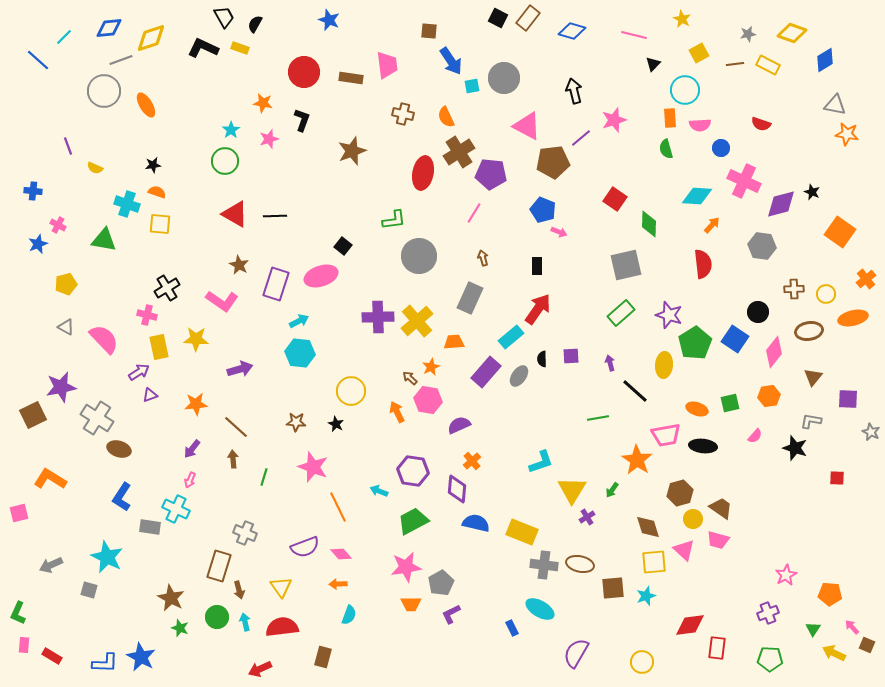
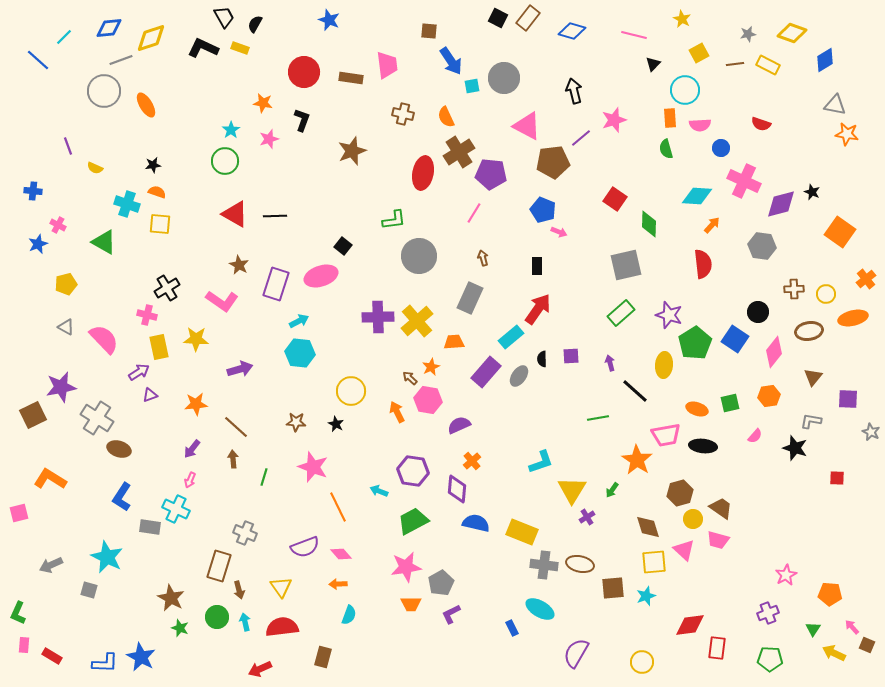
green triangle at (104, 240): moved 2 px down; rotated 20 degrees clockwise
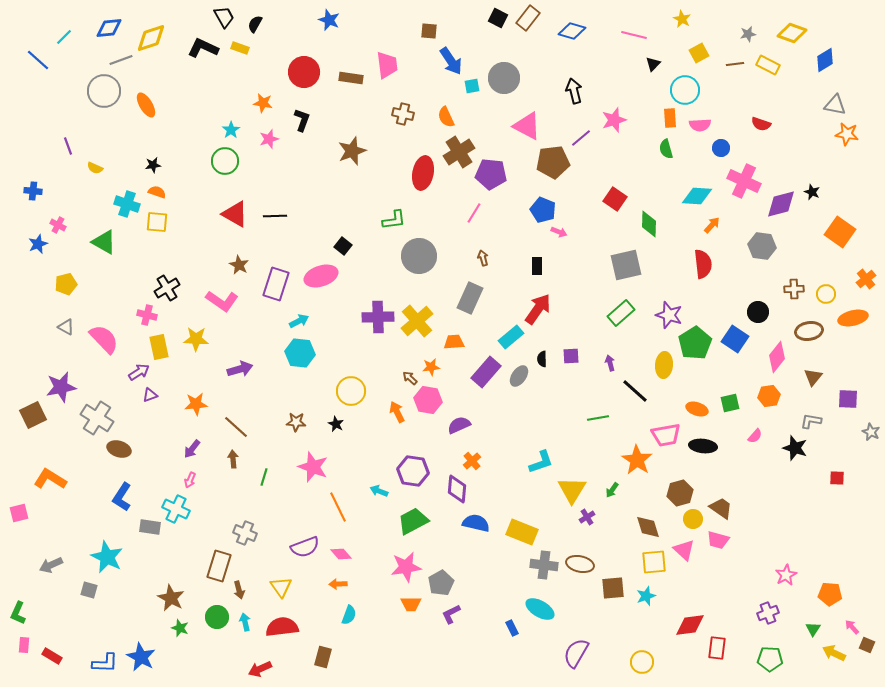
yellow square at (160, 224): moved 3 px left, 2 px up
pink diamond at (774, 352): moved 3 px right, 5 px down
orange star at (431, 367): rotated 18 degrees clockwise
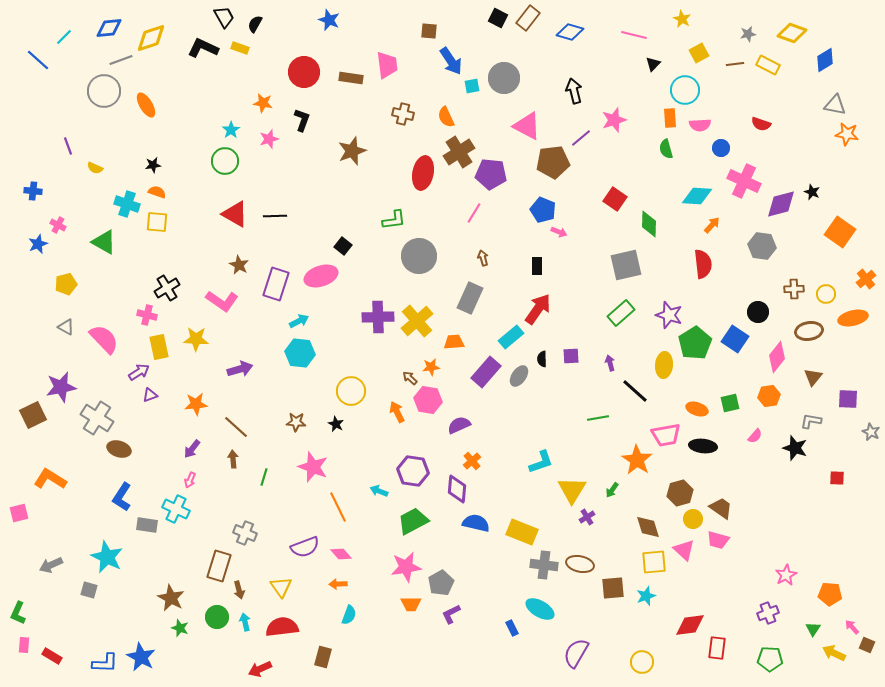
blue diamond at (572, 31): moved 2 px left, 1 px down
gray rectangle at (150, 527): moved 3 px left, 2 px up
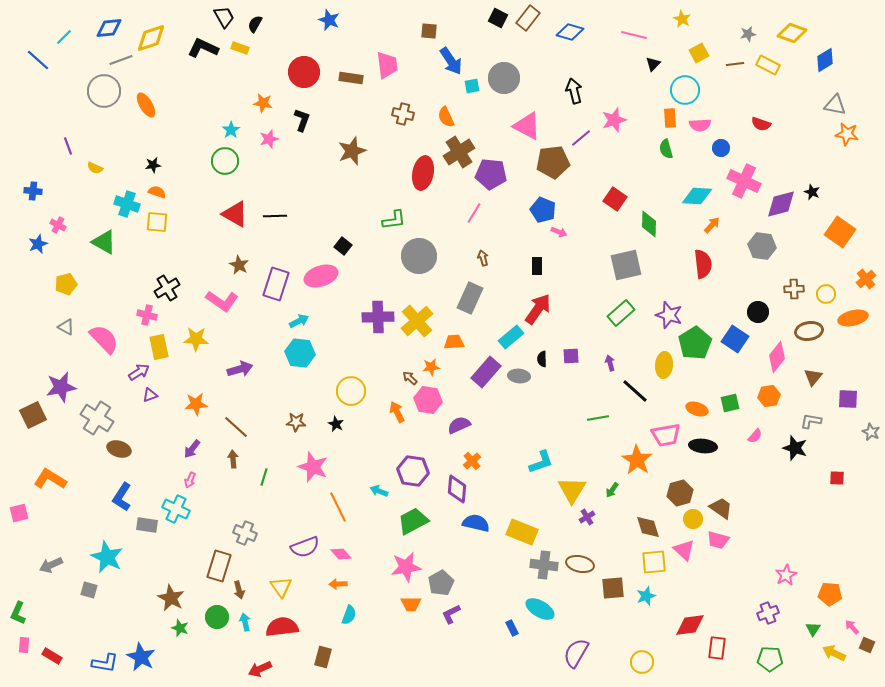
gray ellipse at (519, 376): rotated 60 degrees clockwise
blue L-shape at (105, 663): rotated 8 degrees clockwise
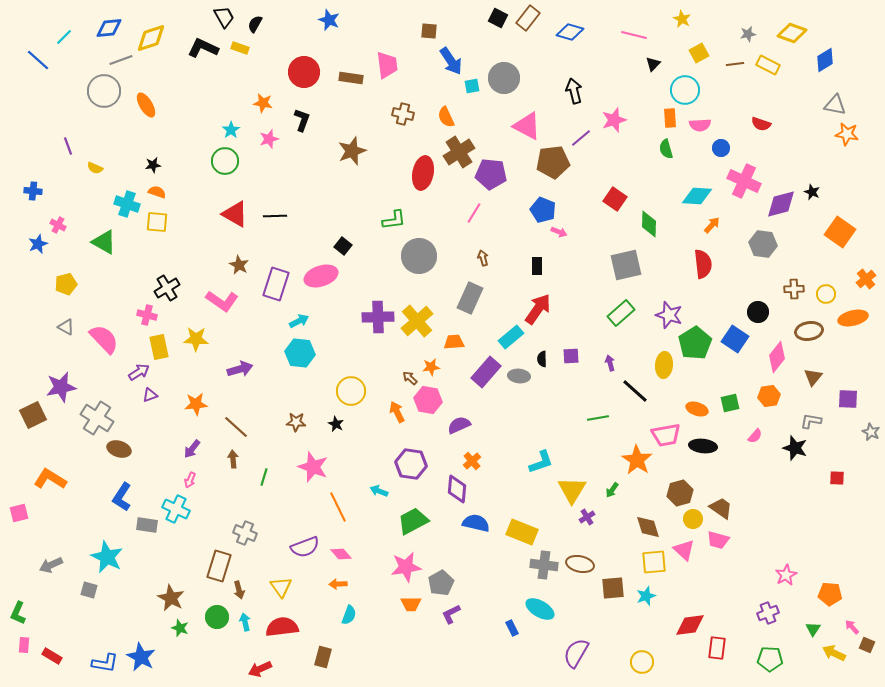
gray hexagon at (762, 246): moved 1 px right, 2 px up
purple hexagon at (413, 471): moved 2 px left, 7 px up
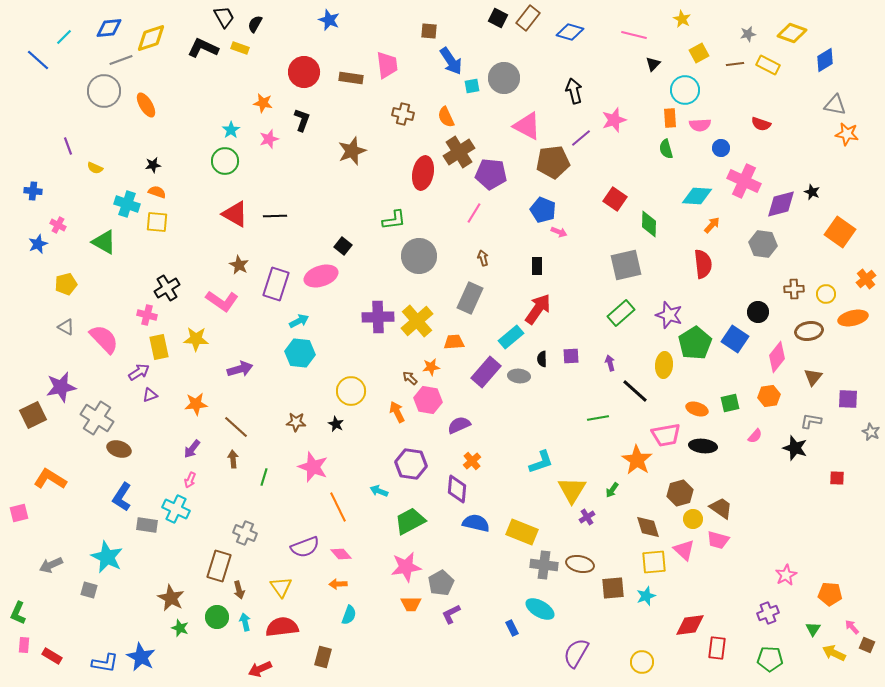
green trapezoid at (413, 521): moved 3 px left
